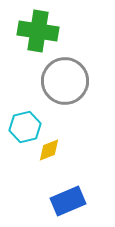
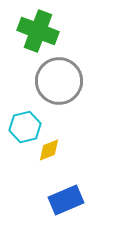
green cross: rotated 12 degrees clockwise
gray circle: moved 6 px left
blue rectangle: moved 2 px left, 1 px up
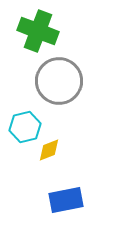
blue rectangle: rotated 12 degrees clockwise
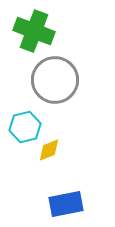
green cross: moved 4 px left
gray circle: moved 4 px left, 1 px up
blue rectangle: moved 4 px down
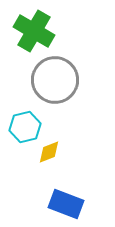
green cross: rotated 9 degrees clockwise
yellow diamond: moved 2 px down
blue rectangle: rotated 32 degrees clockwise
